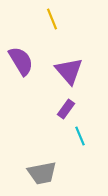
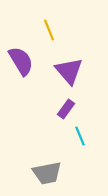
yellow line: moved 3 px left, 11 px down
gray trapezoid: moved 5 px right
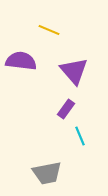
yellow line: rotated 45 degrees counterclockwise
purple semicircle: rotated 52 degrees counterclockwise
purple triangle: moved 5 px right
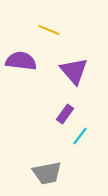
purple rectangle: moved 1 px left, 5 px down
cyan line: rotated 60 degrees clockwise
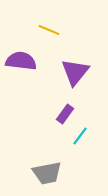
purple triangle: moved 1 px right, 1 px down; rotated 20 degrees clockwise
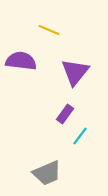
gray trapezoid: rotated 12 degrees counterclockwise
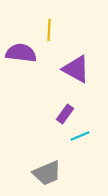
yellow line: rotated 70 degrees clockwise
purple semicircle: moved 8 px up
purple triangle: moved 1 px right, 3 px up; rotated 40 degrees counterclockwise
cyan line: rotated 30 degrees clockwise
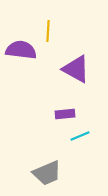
yellow line: moved 1 px left, 1 px down
purple semicircle: moved 3 px up
purple rectangle: rotated 48 degrees clockwise
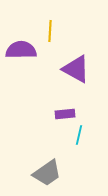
yellow line: moved 2 px right
purple semicircle: rotated 8 degrees counterclockwise
cyan line: moved 1 px left, 1 px up; rotated 54 degrees counterclockwise
gray trapezoid: rotated 12 degrees counterclockwise
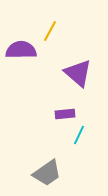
yellow line: rotated 25 degrees clockwise
purple triangle: moved 2 px right, 4 px down; rotated 12 degrees clockwise
cyan line: rotated 12 degrees clockwise
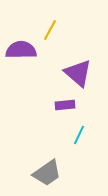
yellow line: moved 1 px up
purple rectangle: moved 9 px up
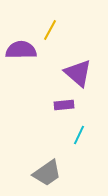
purple rectangle: moved 1 px left
